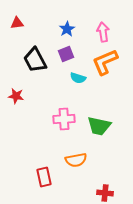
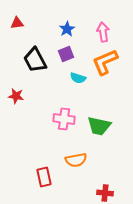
pink cross: rotated 10 degrees clockwise
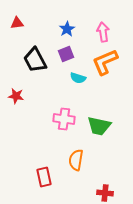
orange semicircle: rotated 110 degrees clockwise
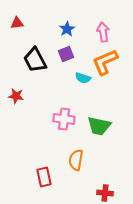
cyan semicircle: moved 5 px right
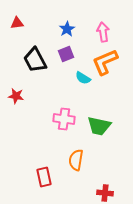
cyan semicircle: rotated 14 degrees clockwise
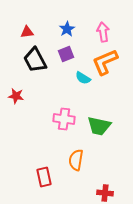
red triangle: moved 10 px right, 9 px down
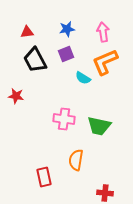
blue star: rotated 21 degrees clockwise
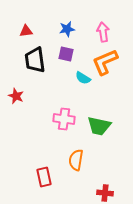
red triangle: moved 1 px left, 1 px up
purple square: rotated 35 degrees clockwise
black trapezoid: rotated 20 degrees clockwise
red star: rotated 14 degrees clockwise
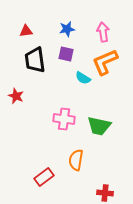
red rectangle: rotated 66 degrees clockwise
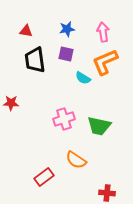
red triangle: rotated 16 degrees clockwise
red star: moved 5 px left, 7 px down; rotated 21 degrees counterclockwise
pink cross: rotated 25 degrees counterclockwise
orange semicircle: rotated 65 degrees counterclockwise
red cross: moved 2 px right
